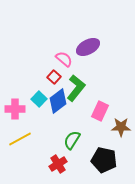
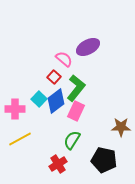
blue diamond: moved 2 px left
pink rectangle: moved 24 px left
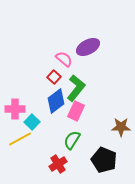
cyan square: moved 7 px left, 23 px down
black pentagon: rotated 10 degrees clockwise
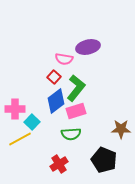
purple ellipse: rotated 15 degrees clockwise
pink semicircle: rotated 150 degrees clockwise
pink rectangle: rotated 48 degrees clockwise
brown star: moved 2 px down
green semicircle: moved 1 px left, 6 px up; rotated 126 degrees counterclockwise
red cross: moved 1 px right
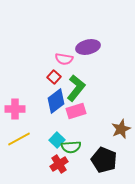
cyan square: moved 25 px right, 18 px down
brown star: rotated 24 degrees counterclockwise
green semicircle: moved 13 px down
yellow line: moved 1 px left
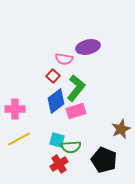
red square: moved 1 px left, 1 px up
cyan square: rotated 28 degrees counterclockwise
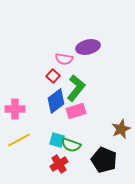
yellow line: moved 1 px down
green semicircle: moved 2 px up; rotated 24 degrees clockwise
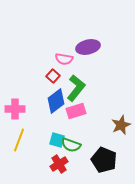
brown star: moved 4 px up
yellow line: rotated 40 degrees counterclockwise
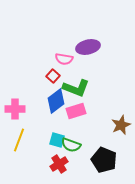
green L-shape: rotated 72 degrees clockwise
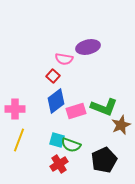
green L-shape: moved 28 px right, 19 px down
black pentagon: rotated 25 degrees clockwise
